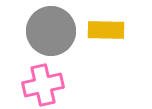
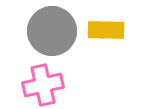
gray circle: moved 1 px right
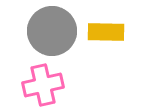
yellow rectangle: moved 2 px down
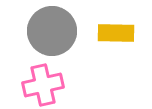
yellow rectangle: moved 10 px right, 1 px down
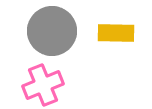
pink cross: rotated 9 degrees counterclockwise
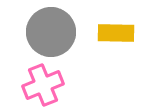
gray circle: moved 1 px left, 1 px down
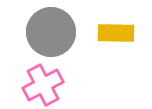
pink cross: rotated 6 degrees counterclockwise
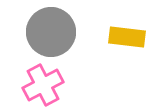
yellow rectangle: moved 11 px right, 4 px down; rotated 6 degrees clockwise
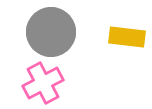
pink cross: moved 2 px up
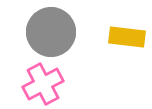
pink cross: moved 1 px down
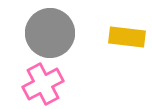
gray circle: moved 1 px left, 1 px down
